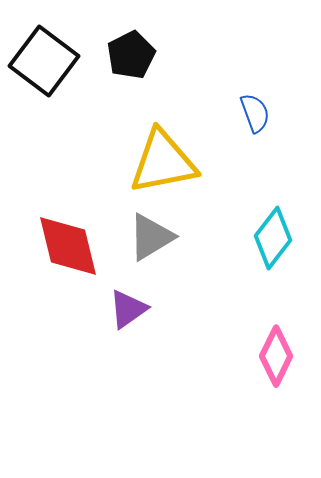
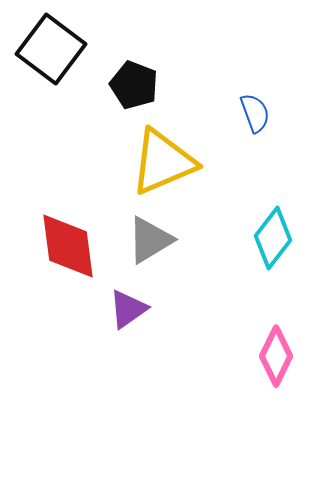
black pentagon: moved 3 px right, 30 px down; rotated 24 degrees counterclockwise
black square: moved 7 px right, 12 px up
yellow triangle: rotated 12 degrees counterclockwise
gray triangle: moved 1 px left, 3 px down
red diamond: rotated 6 degrees clockwise
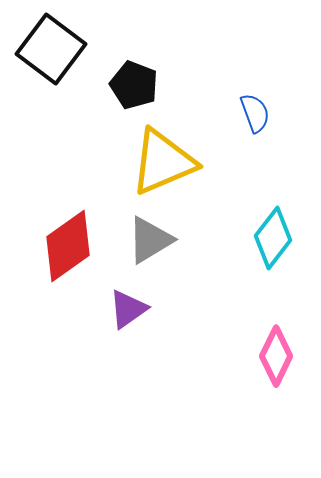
red diamond: rotated 62 degrees clockwise
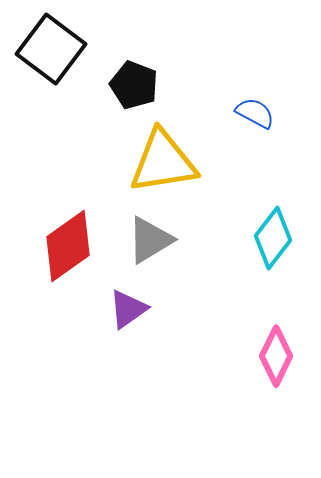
blue semicircle: rotated 42 degrees counterclockwise
yellow triangle: rotated 14 degrees clockwise
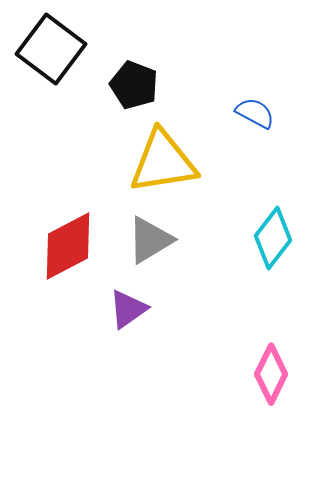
red diamond: rotated 8 degrees clockwise
pink diamond: moved 5 px left, 18 px down
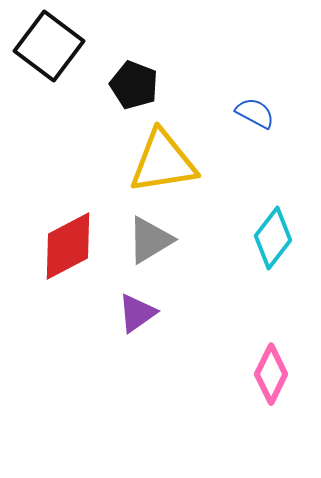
black square: moved 2 px left, 3 px up
purple triangle: moved 9 px right, 4 px down
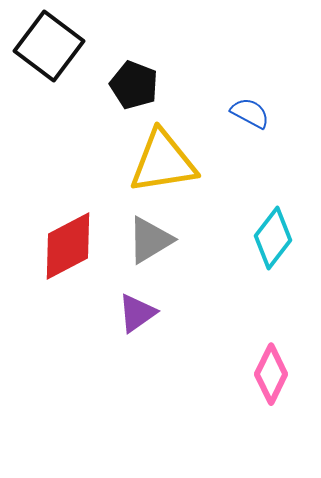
blue semicircle: moved 5 px left
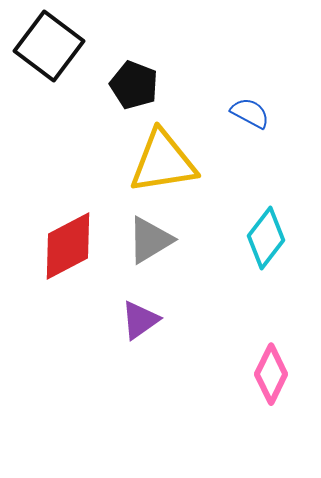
cyan diamond: moved 7 px left
purple triangle: moved 3 px right, 7 px down
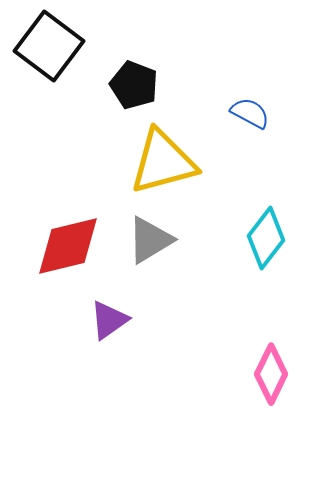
yellow triangle: rotated 6 degrees counterclockwise
red diamond: rotated 14 degrees clockwise
purple triangle: moved 31 px left
